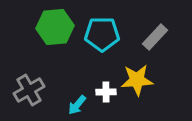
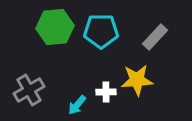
cyan pentagon: moved 1 px left, 3 px up
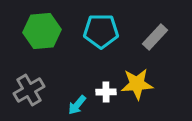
green hexagon: moved 13 px left, 4 px down
yellow star: moved 4 px down
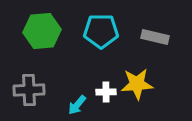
gray rectangle: rotated 60 degrees clockwise
gray cross: rotated 28 degrees clockwise
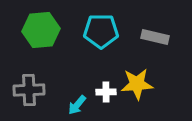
green hexagon: moved 1 px left, 1 px up
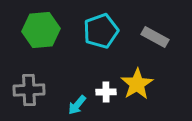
cyan pentagon: rotated 20 degrees counterclockwise
gray rectangle: rotated 16 degrees clockwise
yellow star: rotated 28 degrees counterclockwise
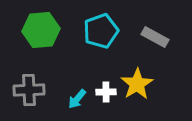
cyan arrow: moved 6 px up
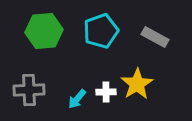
green hexagon: moved 3 px right, 1 px down
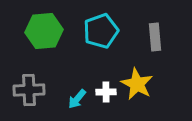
gray rectangle: rotated 56 degrees clockwise
yellow star: rotated 12 degrees counterclockwise
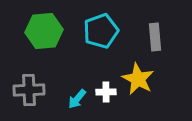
yellow star: moved 1 px right, 5 px up
